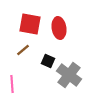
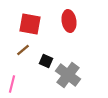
red ellipse: moved 10 px right, 7 px up
black square: moved 2 px left
gray cross: moved 1 px left
pink line: rotated 18 degrees clockwise
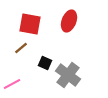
red ellipse: rotated 30 degrees clockwise
brown line: moved 2 px left, 2 px up
black square: moved 1 px left, 2 px down
pink line: rotated 48 degrees clockwise
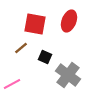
red square: moved 5 px right
black square: moved 6 px up
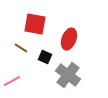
red ellipse: moved 18 px down
brown line: rotated 72 degrees clockwise
pink line: moved 3 px up
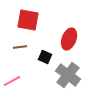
red square: moved 7 px left, 4 px up
brown line: moved 1 px left, 1 px up; rotated 40 degrees counterclockwise
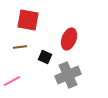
gray cross: rotated 30 degrees clockwise
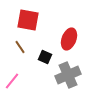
brown line: rotated 64 degrees clockwise
pink line: rotated 24 degrees counterclockwise
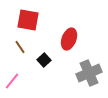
black square: moved 1 px left, 3 px down; rotated 24 degrees clockwise
gray cross: moved 21 px right, 2 px up
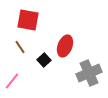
red ellipse: moved 4 px left, 7 px down
